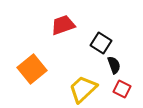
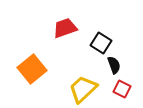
red trapezoid: moved 2 px right, 3 px down
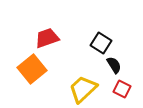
red trapezoid: moved 18 px left, 10 px down
black semicircle: rotated 12 degrees counterclockwise
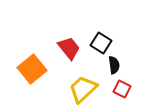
red trapezoid: moved 22 px right, 10 px down; rotated 70 degrees clockwise
black semicircle: rotated 24 degrees clockwise
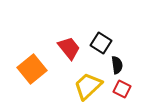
black semicircle: moved 3 px right
yellow trapezoid: moved 5 px right, 3 px up
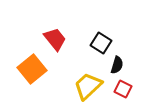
red trapezoid: moved 14 px left, 9 px up
black semicircle: rotated 24 degrees clockwise
red square: moved 1 px right
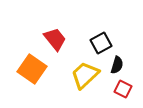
black square: rotated 30 degrees clockwise
orange square: rotated 16 degrees counterclockwise
yellow trapezoid: moved 3 px left, 11 px up
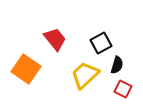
orange square: moved 6 px left
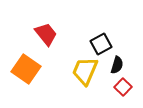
red trapezoid: moved 9 px left, 5 px up
black square: moved 1 px down
yellow trapezoid: moved 4 px up; rotated 24 degrees counterclockwise
red square: moved 2 px up; rotated 18 degrees clockwise
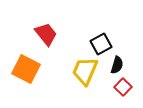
orange square: rotated 8 degrees counterclockwise
